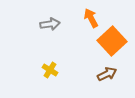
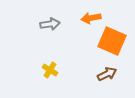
orange arrow: rotated 72 degrees counterclockwise
orange square: rotated 24 degrees counterclockwise
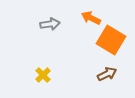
orange arrow: rotated 36 degrees clockwise
orange square: moved 1 px left, 1 px up; rotated 8 degrees clockwise
yellow cross: moved 7 px left, 5 px down; rotated 14 degrees clockwise
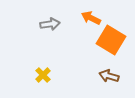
brown arrow: moved 2 px right, 2 px down; rotated 138 degrees counterclockwise
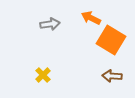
brown arrow: moved 3 px right; rotated 12 degrees counterclockwise
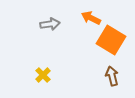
brown arrow: rotated 72 degrees clockwise
